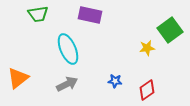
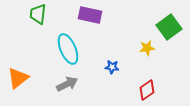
green trapezoid: rotated 105 degrees clockwise
green square: moved 1 px left, 3 px up
blue star: moved 3 px left, 14 px up
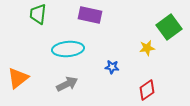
cyan ellipse: rotated 72 degrees counterclockwise
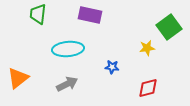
red diamond: moved 1 px right, 2 px up; rotated 20 degrees clockwise
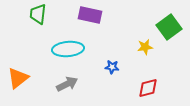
yellow star: moved 2 px left, 1 px up
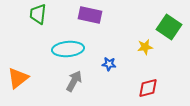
green square: rotated 20 degrees counterclockwise
blue star: moved 3 px left, 3 px up
gray arrow: moved 7 px right, 3 px up; rotated 35 degrees counterclockwise
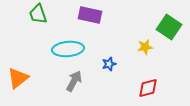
green trapezoid: rotated 25 degrees counterclockwise
blue star: rotated 24 degrees counterclockwise
